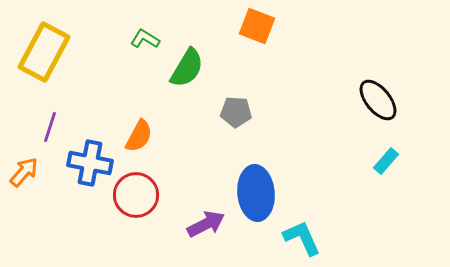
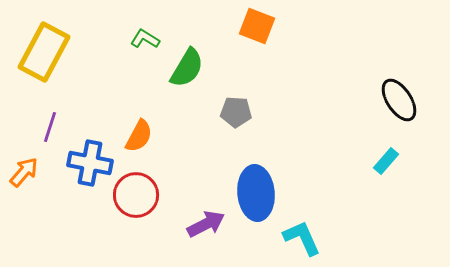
black ellipse: moved 21 px right; rotated 6 degrees clockwise
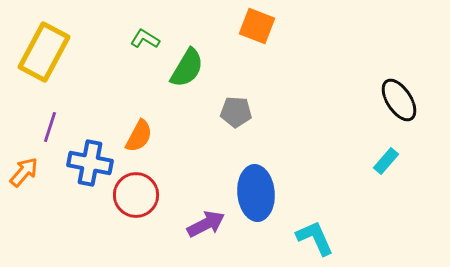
cyan L-shape: moved 13 px right
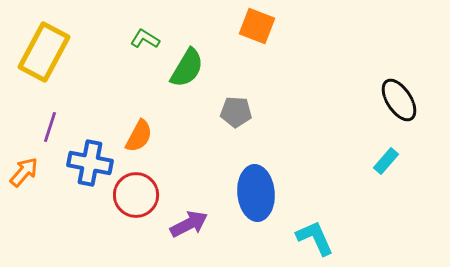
purple arrow: moved 17 px left
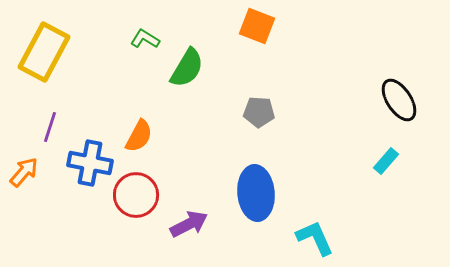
gray pentagon: moved 23 px right
